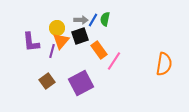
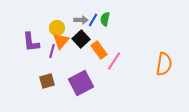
black square: moved 1 px right, 3 px down; rotated 24 degrees counterclockwise
brown square: rotated 21 degrees clockwise
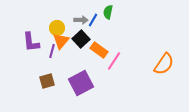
green semicircle: moved 3 px right, 7 px up
orange rectangle: rotated 18 degrees counterclockwise
orange semicircle: rotated 25 degrees clockwise
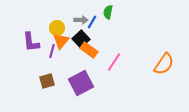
blue line: moved 1 px left, 2 px down
orange rectangle: moved 10 px left
pink line: moved 1 px down
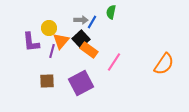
green semicircle: moved 3 px right
yellow circle: moved 8 px left
brown square: rotated 14 degrees clockwise
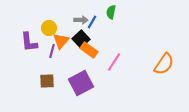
purple L-shape: moved 2 px left
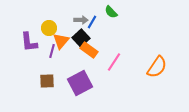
green semicircle: rotated 56 degrees counterclockwise
black square: moved 1 px up
orange semicircle: moved 7 px left, 3 px down
purple square: moved 1 px left
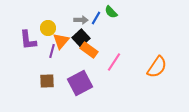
blue line: moved 4 px right, 4 px up
yellow circle: moved 1 px left
purple L-shape: moved 1 px left, 2 px up
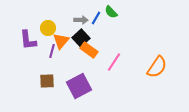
purple square: moved 1 px left, 3 px down
